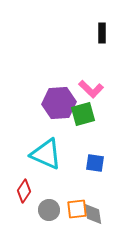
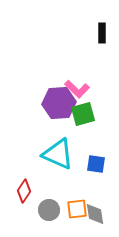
pink L-shape: moved 14 px left
cyan triangle: moved 12 px right
blue square: moved 1 px right, 1 px down
gray diamond: moved 2 px right
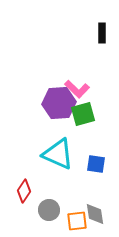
orange square: moved 12 px down
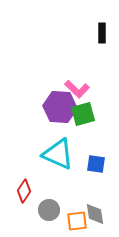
purple hexagon: moved 1 px right, 4 px down; rotated 8 degrees clockwise
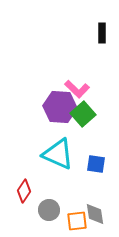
green square: rotated 25 degrees counterclockwise
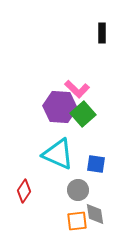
gray circle: moved 29 px right, 20 px up
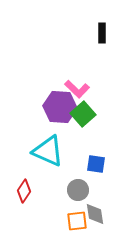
cyan triangle: moved 10 px left, 3 px up
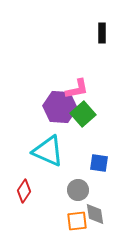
pink L-shape: rotated 55 degrees counterclockwise
blue square: moved 3 px right, 1 px up
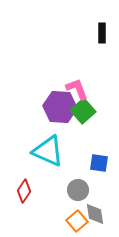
pink L-shape: rotated 100 degrees counterclockwise
green square: moved 3 px up
orange square: rotated 35 degrees counterclockwise
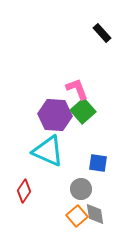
black rectangle: rotated 42 degrees counterclockwise
purple hexagon: moved 5 px left, 8 px down
blue square: moved 1 px left
gray circle: moved 3 px right, 1 px up
orange square: moved 5 px up
